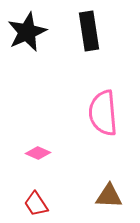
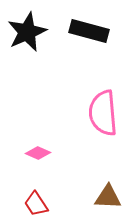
black rectangle: rotated 66 degrees counterclockwise
brown triangle: moved 1 px left, 1 px down
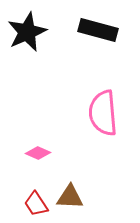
black rectangle: moved 9 px right, 1 px up
brown triangle: moved 38 px left
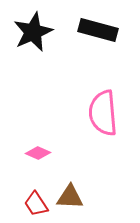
black star: moved 6 px right
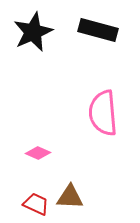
red trapezoid: rotated 148 degrees clockwise
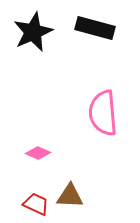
black rectangle: moved 3 px left, 2 px up
brown triangle: moved 1 px up
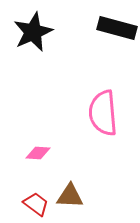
black rectangle: moved 22 px right
pink diamond: rotated 20 degrees counterclockwise
red trapezoid: rotated 12 degrees clockwise
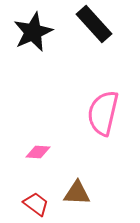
black rectangle: moved 23 px left, 4 px up; rotated 33 degrees clockwise
pink semicircle: rotated 18 degrees clockwise
pink diamond: moved 1 px up
brown triangle: moved 7 px right, 3 px up
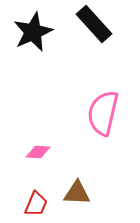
red trapezoid: rotated 76 degrees clockwise
